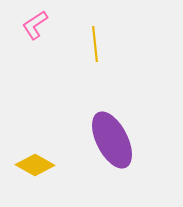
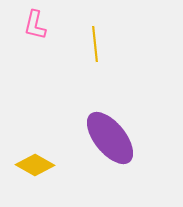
pink L-shape: rotated 44 degrees counterclockwise
purple ellipse: moved 2 px left, 2 px up; rotated 12 degrees counterclockwise
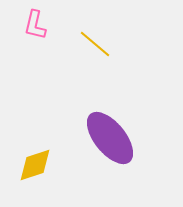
yellow line: rotated 44 degrees counterclockwise
yellow diamond: rotated 48 degrees counterclockwise
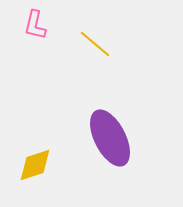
purple ellipse: rotated 12 degrees clockwise
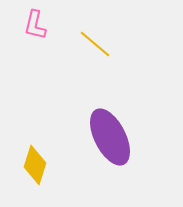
purple ellipse: moved 1 px up
yellow diamond: rotated 54 degrees counterclockwise
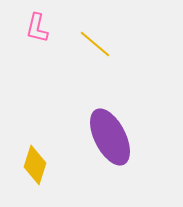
pink L-shape: moved 2 px right, 3 px down
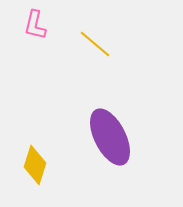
pink L-shape: moved 2 px left, 3 px up
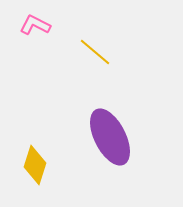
pink L-shape: rotated 104 degrees clockwise
yellow line: moved 8 px down
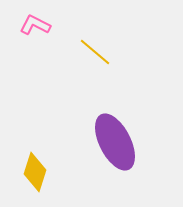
purple ellipse: moved 5 px right, 5 px down
yellow diamond: moved 7 px down
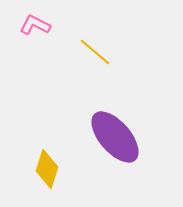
purple ellipse: moved 5 px up; rotated 14 degrees counterclockwise
yellow diamond: moved 12 px right, 3 px up
